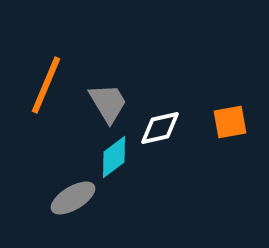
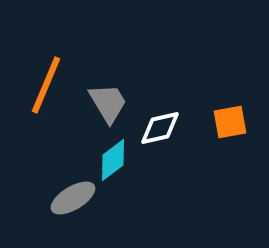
cyan diamond: moved 1 px left, 3 px down
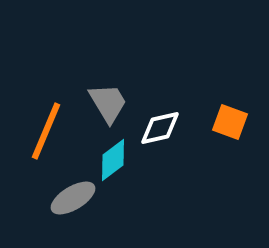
orange line: moved 46 px down
orange square: rotated 30 degrees clockwise
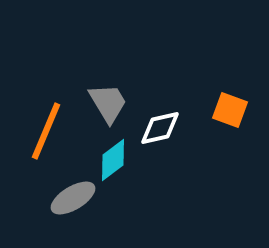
orange square: moved 12 px up
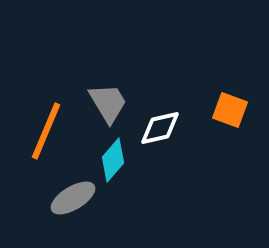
cyan diamond: rotated 12 degrees counterclockwise
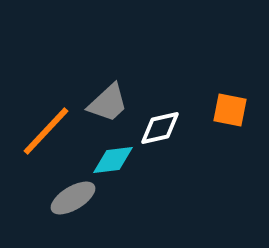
gray trapezoid: rotated 78 degrees clockwise
orange square: rotated 9 degrees counterclockwise
orange line: rotated 20 degrees clockwise
cyan diamond: rotated 42 degrees clockwise
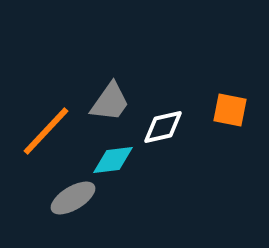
gray trapezoid: moved 2 px right, 1 px up; rotated 12 degrees counterclockwise
white diamond: moved 3 px right, 1 px up
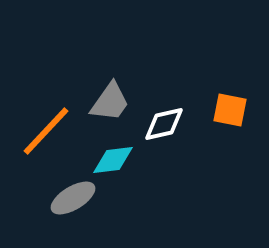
white diamond: moved 1 px right, 3 px up
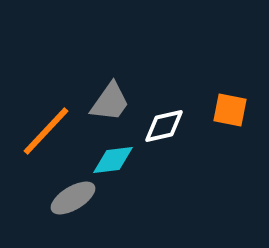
white diamond: moved 2 px down
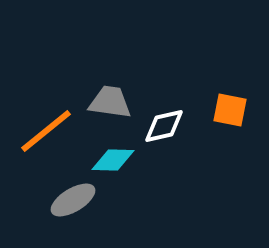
gray trapezoid: rotated 117 degrees counterclockwise
orange line: rotated 8 degrees clockwise
cyan diamond: rotated 9 degrees clockwise
gray ellipse: moved 2 px down
